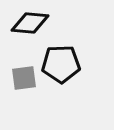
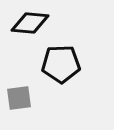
gray square: moved 5 px left, 20 px down
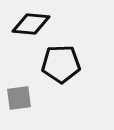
black diamond: moved 1 px right, 1 px down
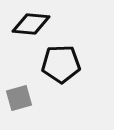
gray square: rotated 8 degrees counterclockwise
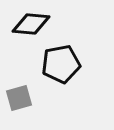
black pentagon: rotated 9 degrees counterclockwise
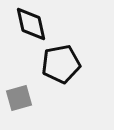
black diamond: rotated 72 degrees clockwise
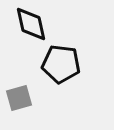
black pentagon: rotated 18 degrees clockwise
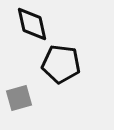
black diamond: moved 1 px right
